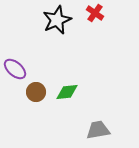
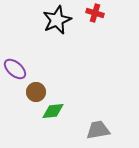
red cross: rotated 18 degrees counterclockwise
green diamond: moved 14 px left, 19 px down
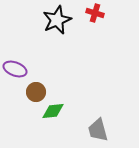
purple ellipse: rotated 20 degrees counterclockwise
gray trapezoid: rotated 95 degrees counterclockwise
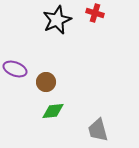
brown circle: moved 10 px right, 10 px up
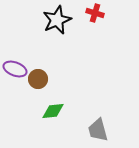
brown circle: moved 8 px left, 3 px up
